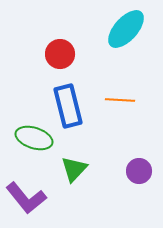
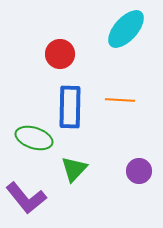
blue rectangle: moved 2 px right, 1 px down; rotated 15 degrees clockwise
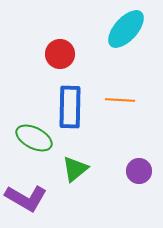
green ellipse: rotated 9 degrees clockwise
green triangle: moved 1 px right; rotated 8 degrees clockwise
purple L-shape: rotated 21 degrees counterclockwise
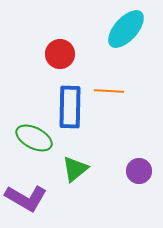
orange line: moved 11 px left, 9 px up
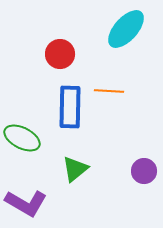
green ellipse: moved 12 px left
purple circle: moved 5 px right
purple L-shape: moved 5 px down
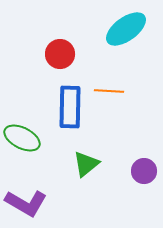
cyan ellipse: rotated 12 degrees clockwise
green triangle: moved 11 px right, 5 px up
